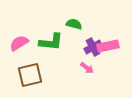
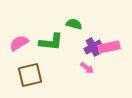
pink rectangle: moved 1 px right, 1 px down
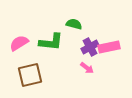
purple cross: moved 3 px left
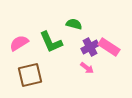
green L-shape: rotated 60 degrees clockwise
pink rectangle: rotated 45 degrees clockwise
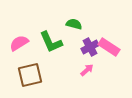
pink arrow: moved 2 px down; rotated 80 degrees counterclockwise
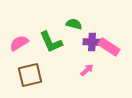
purple cross: moved 2 px right, 5 px up; rotated 30 degrees clockwise
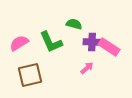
pink arrow: moved 2 px up
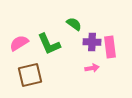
green semicircle: rotated 21 degrees clockwise
green L-shape: moved 2 px left, 2 px down
pink rectangle: moved 1 px right; rotated 50 degrees clockwise
pink arrow: moved 5 px right; rotated 32 degrees clockwise
